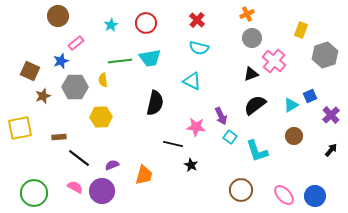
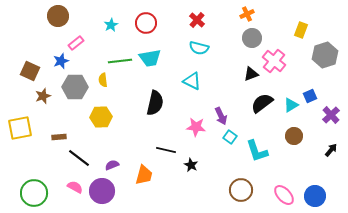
black semicircle at (255, 105): moved 7 px right, 2 px up
black line at (173, 144): moved 7 px left, 6 px down
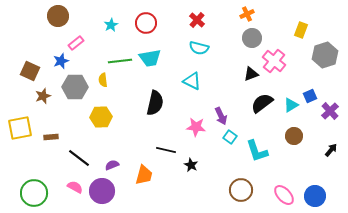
purple cross at (331, 115): moved 1 px left, 4 px up
brown rectangle at (59, 137): moved 8 px left
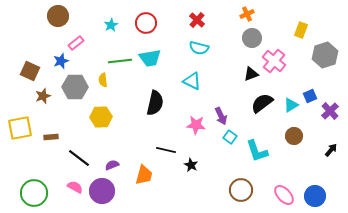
pink star at (196, 127): moved 2 px up
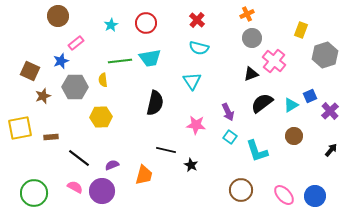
cyan triangle at (192, 81): rotated 30 degrees clockwise
purple arrow at (221, 116): moved 7 px right, 4 px up
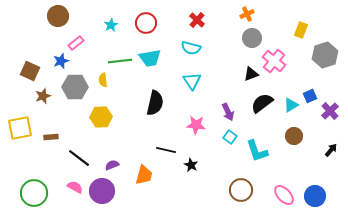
cyan semicircle at (199, 48): moved 8 px left
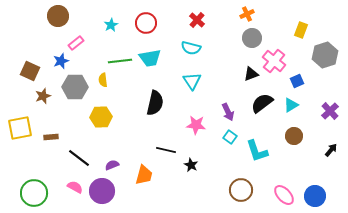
blue square at (310, 96): moved 13 px left, 15 px up
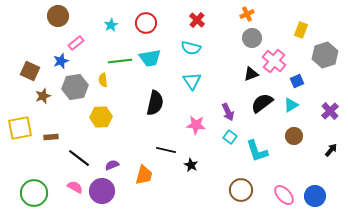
gray hexagon at (75, 87): rotated 10 degrees counterclockwise
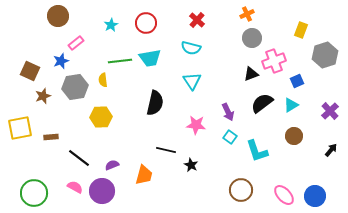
pink cross at (274, 61): rotated 30 degrees clockwise
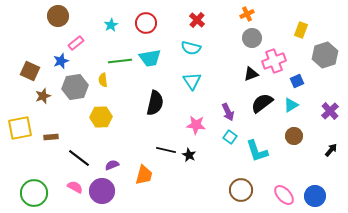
black star at (191, 165): moved 2 px left, 10 px up
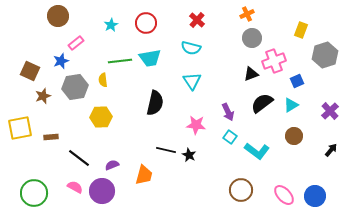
cyan L-shape at (257, 151): rotated 35 degrees counterclockwise
